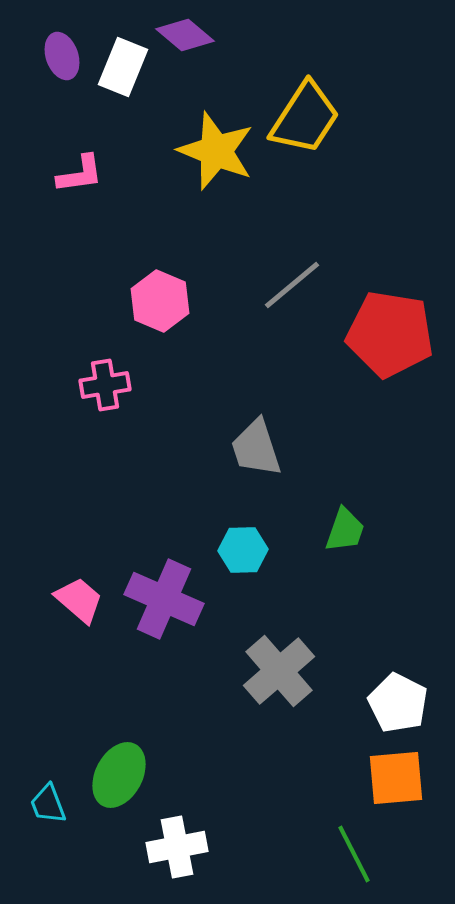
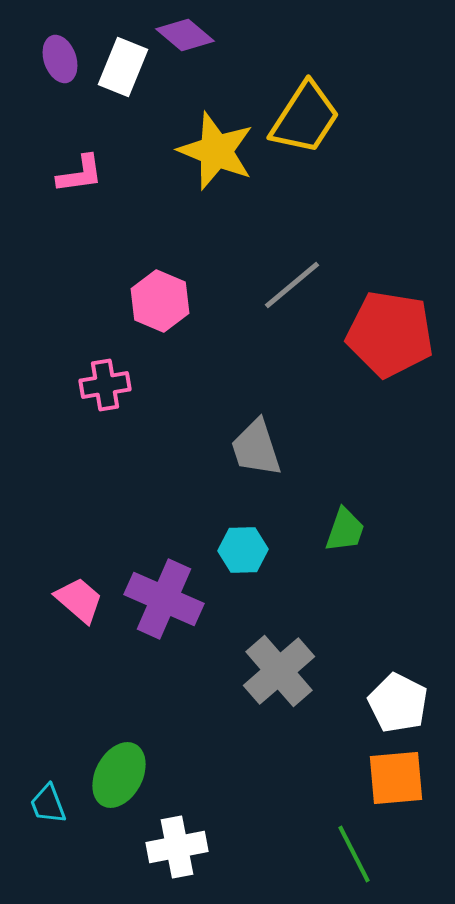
purple ellipse: moved 2 px left, 3 px down
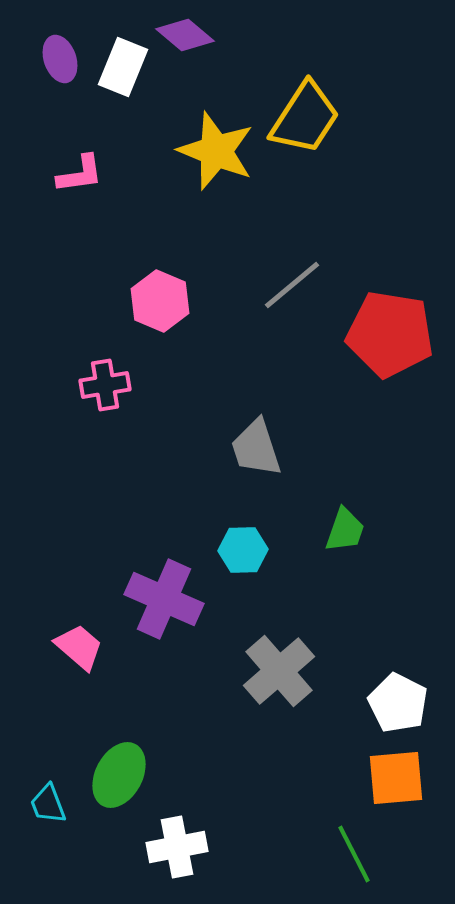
pink trapezoid: moved 47 px down
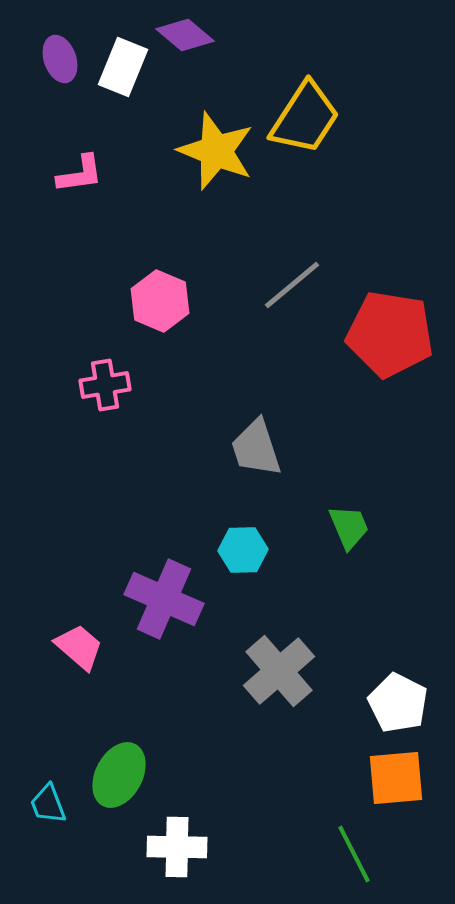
green trapezoid: moved 4 px right, 3 px up; rotated 42 degrees counterclockwise
white cross: rotated 12 degrees clockwise
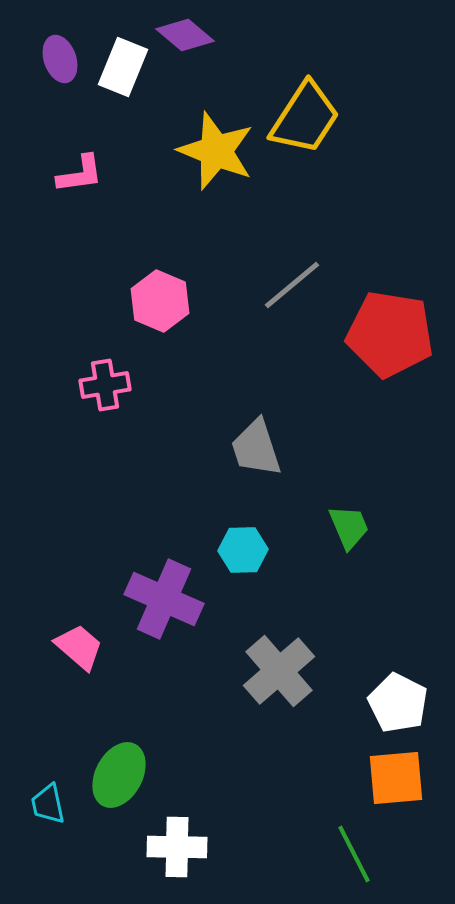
cyan trapezoid: rotated 9 degrees clockwise
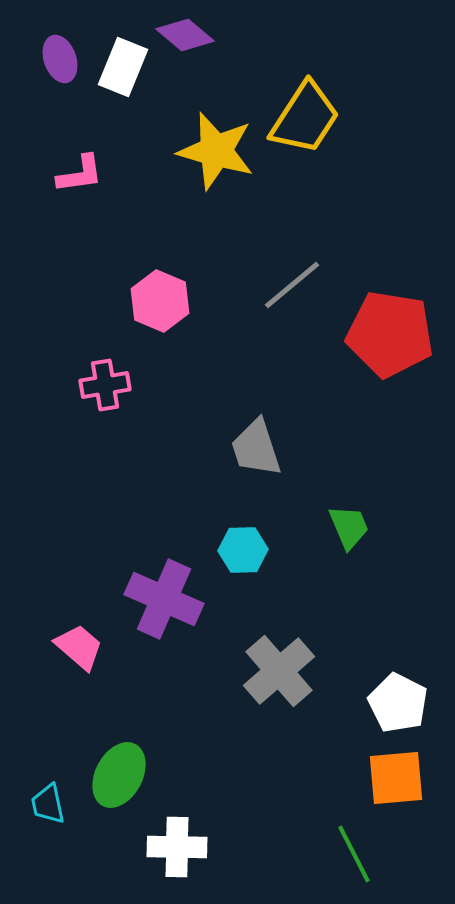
yellow star: rotated 6 degrees counterclockwise
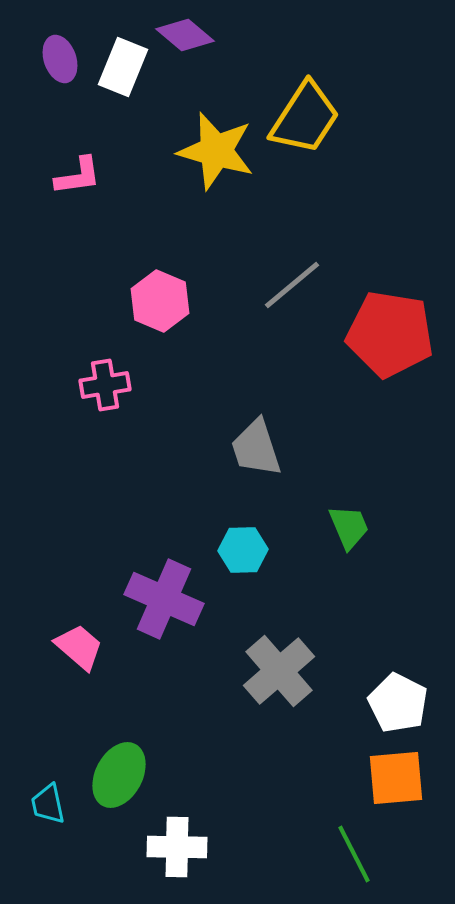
pink L-shape: moved 2 px left, 2 px down
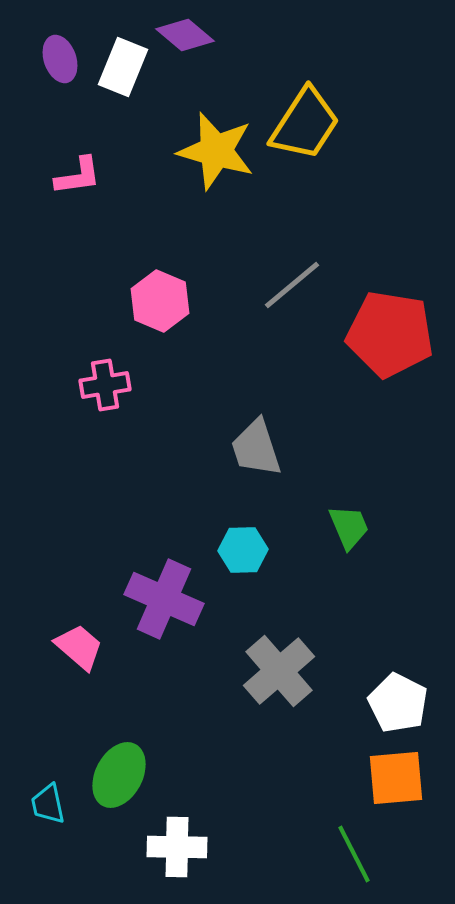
yellow trapezoid: moved 6 px down
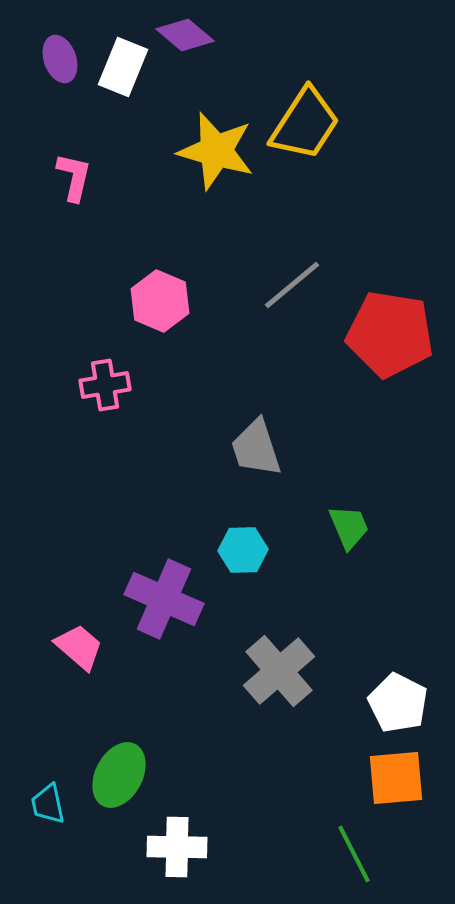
pink L-shape: moved 4 px left, 1 px down; rotated 69 degrees counterclockwise
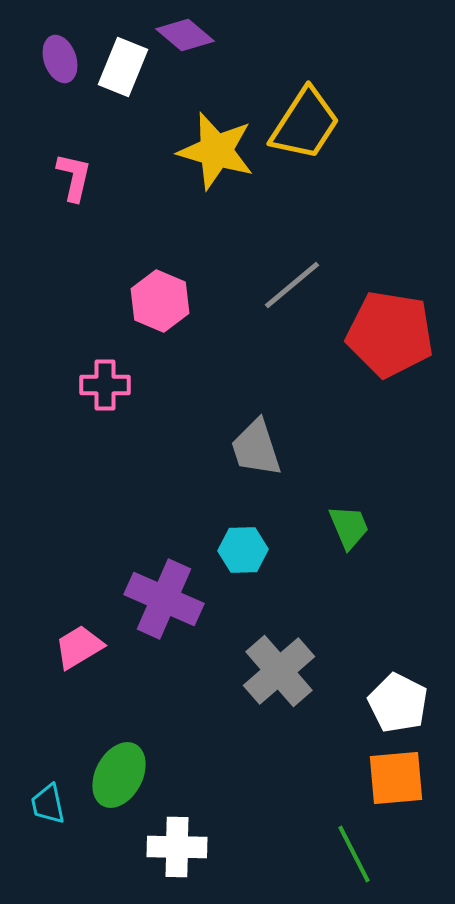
pink cross: rotated 9 degrees clockwise
pink trapezoid: rotated 72 degrees counterclockwise
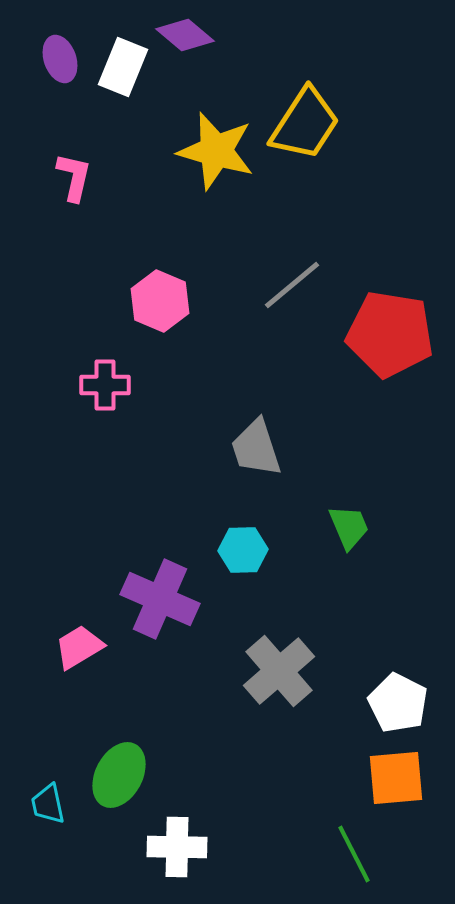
purple cross: moved 4 px left
